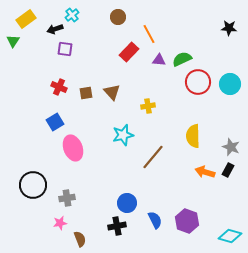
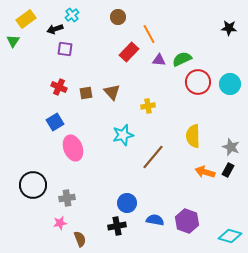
blue semicircle: rotated 54 degrees counterclockwise
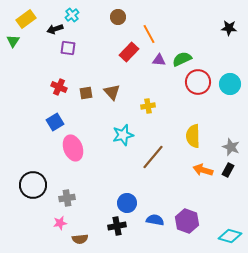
purple square: moved 3 px right, 1 px up
orange arrow: moved 2 px left, 2 px up
brown semicircle: rotated 105 degrees clockwise
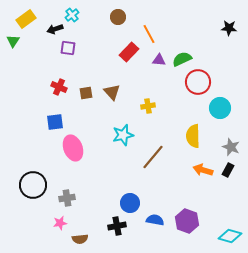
cyan circle: moved 10 px left, 24 px down
blue square: rotated 24 degrees clockwise
blue circle: moved 3 px right
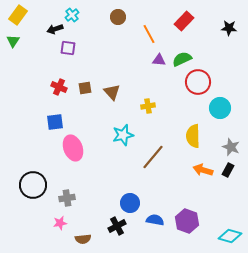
yellow rectangle: moved 8 px left, 4 px up; rotated 18 degrees counterclockwise
red rectangle: moved 55 px right, 31 px up
brown square: moved 1 px left, 5 px up
black cross: rotated 18 degrees counterclockwise
brown semicircle: moved 3 px right
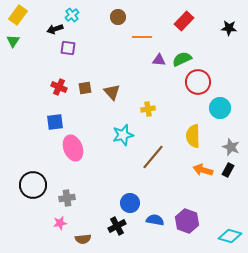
orange line: moved 7 px left, 3 px down; rotated 60 degrees counterclockwise
yellow cross: moved 3 px down
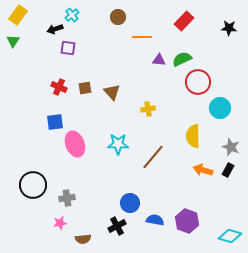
cyan star: moved 5 px left, 9 px down; rotated 15 degrees clockwise
pink ellipse: moved 2 px right, 4 px up
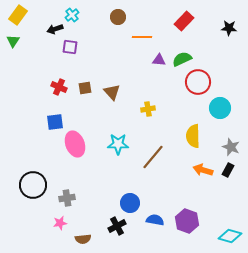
purple square: moved 2 px right, 1 px up
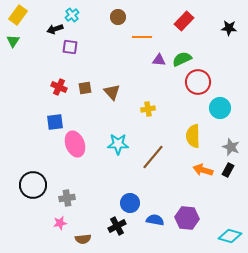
purple hexagon: moved 3 px up; rotated 15 degrees counterclockwise
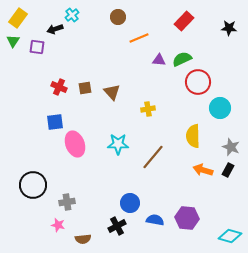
yellow rectangle: moved 3 px down
orange line: moved 3 px left, 1 px down; rotated 24 degrees counterclockwise
purple square: moved 33 px left
gray cross: moved 4 px down
pink star: moved 2 px left, 2 px down; rotated 24 degrees clockwise
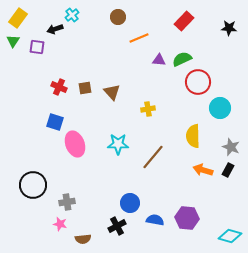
blue square: rotated 24 degrees clockwise
pink star: moved 2 px right, 1 px up
